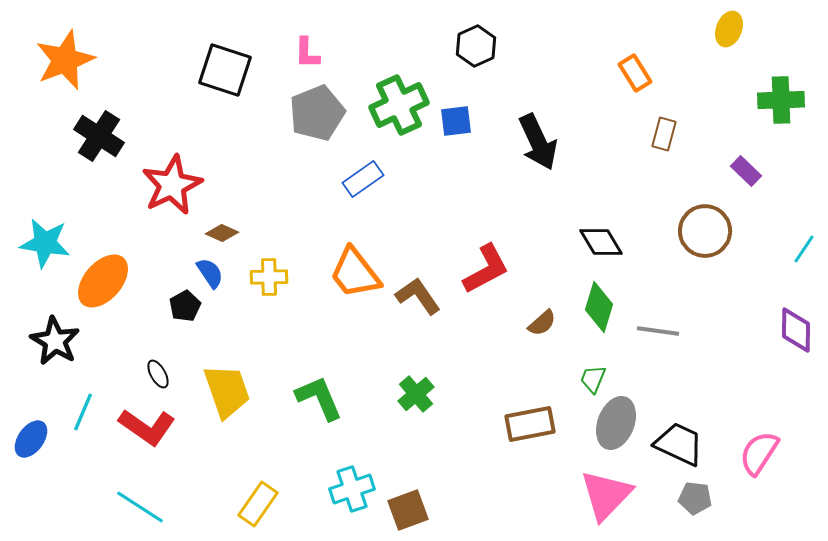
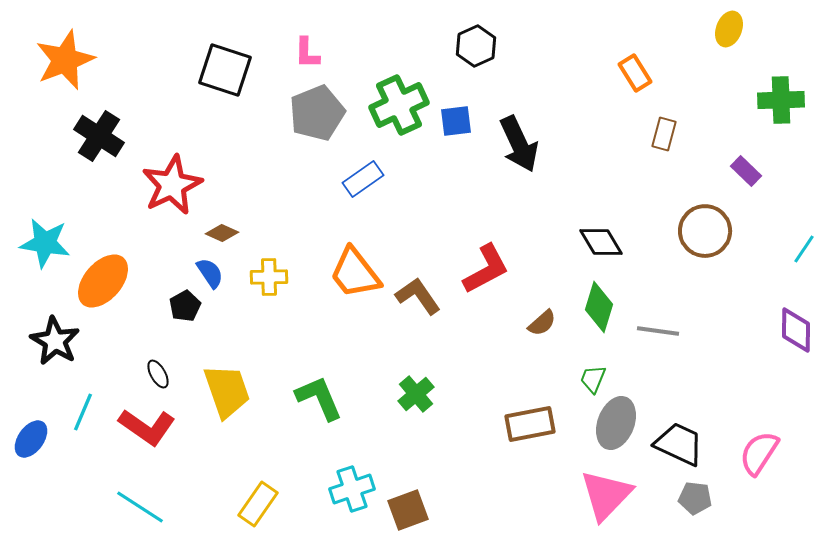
black arrow at (538, 142): moved 19 px left, 2 px down
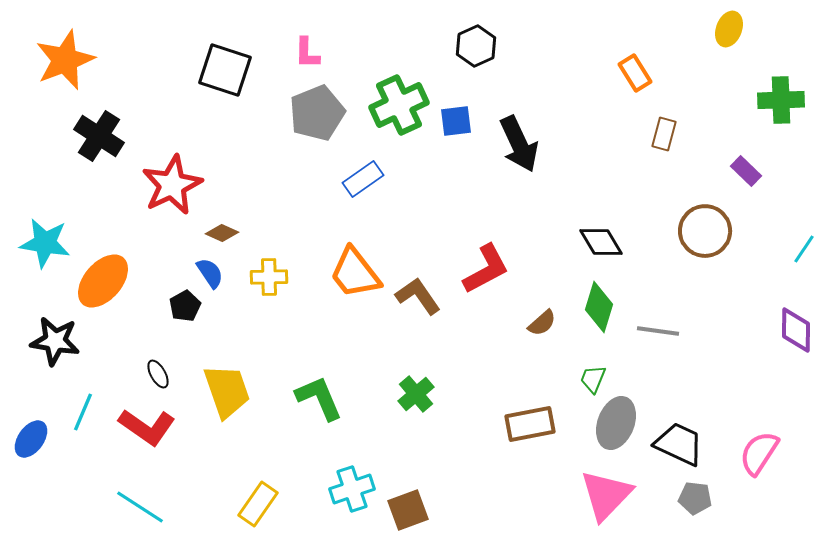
black star at (55, 341): rotated 21 degrees counterclockwise
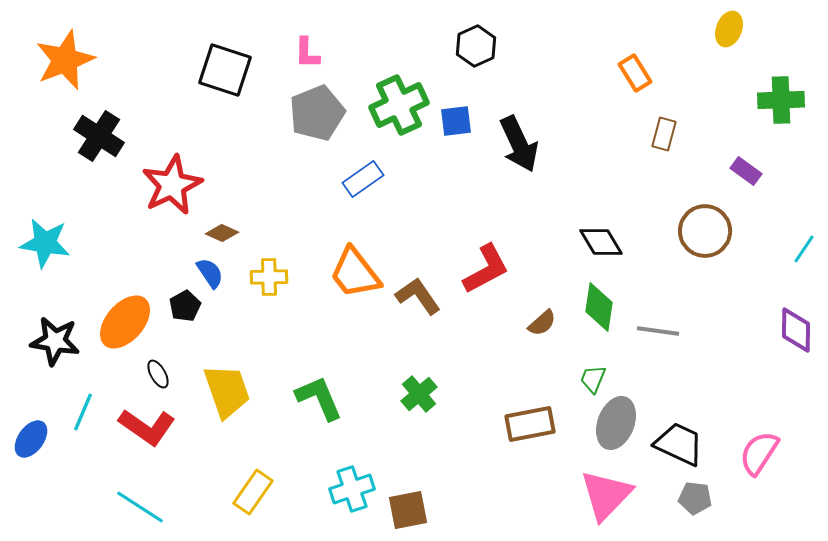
purple rectangle at (746, 171): rotated 8 degrees counterclockwise
orange ellipse at (103, 281): moved 22 px right, 41 px down
green diamond at (599, 307): rotated 9 degrees counterclockwise
green cross at (416, 394): moved 3 px right
yellow rectangle at (258, 504): moved 5 px left, 12 px up
brown square at (408, 510): rotated 9 degrees clockwise
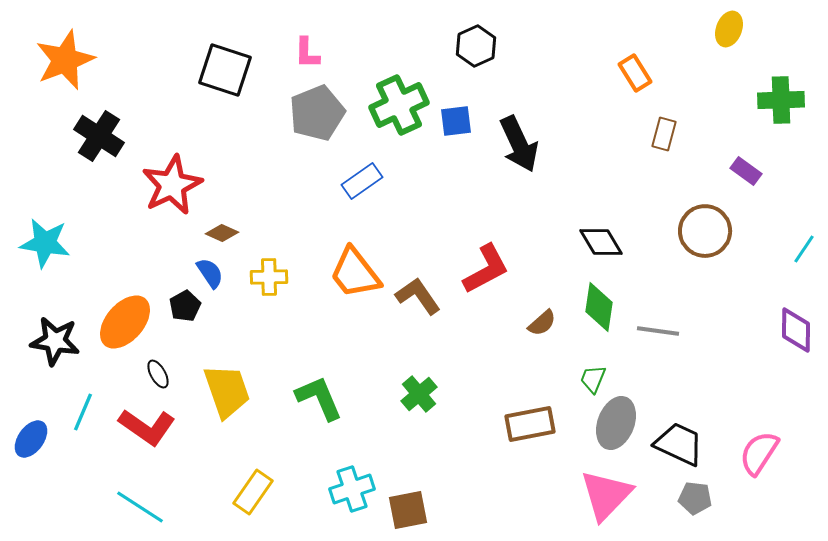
blue rectangle at (363, 179): moved 1 px left, 2 px down
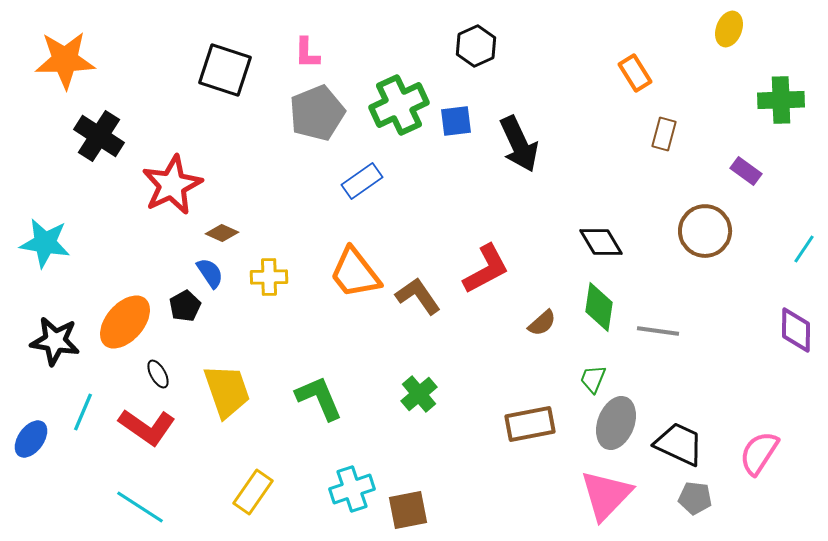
orange star at (65, 60): rotated 20 degrees clockwise
